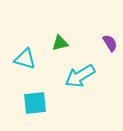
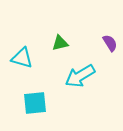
cyan triangle: moved 3 px left, 1 px up
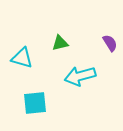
cyan arrow: rotated 16 degrees clockwise
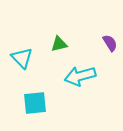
green triangle: moved 1 px left, 1 px down
cyan triangle: rotated 30 degrees clockwise
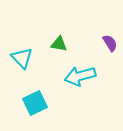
green triangle: rotated 24 degrees clockwise
cyan square: rotated 20 degrees counterclockwise
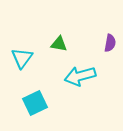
purple semicircle: rotated 42 degrees clockwise
cyan triangle: rotated 20 degrees clockwise
